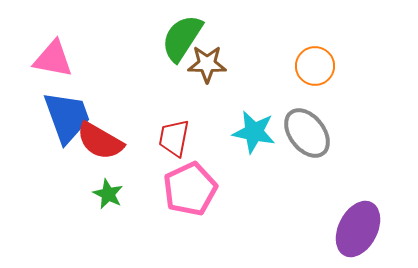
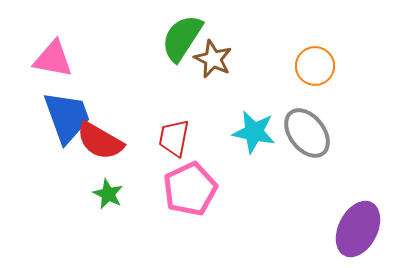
brown star: moved 6 px right, 5 px up; rotated 24 degrees clockwise
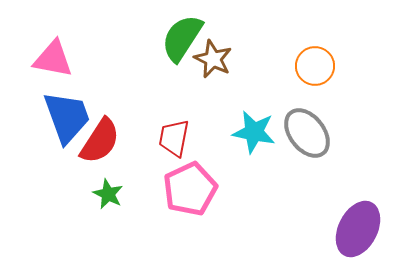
red semicircle: rotated 87 degrees counterclockwise
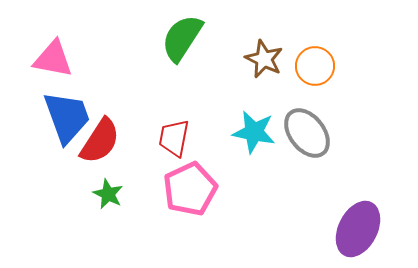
brown star: moved 51 px right
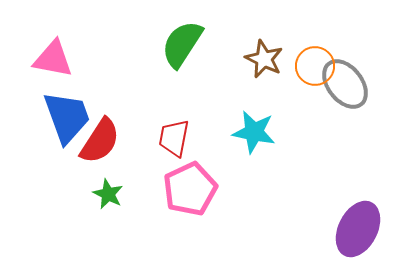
green semicircle: moved 6 px down
gray ellipse: moved 38 px right, 49 px up
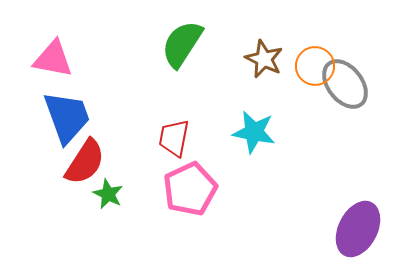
red semicircle: moved 15 px left, 21 px down
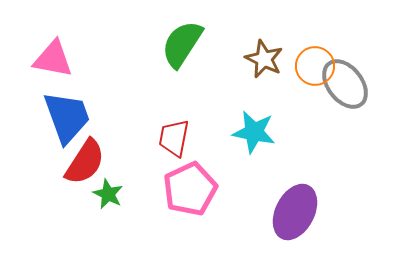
purple ellipse: moved 63 px left, 17 px up
